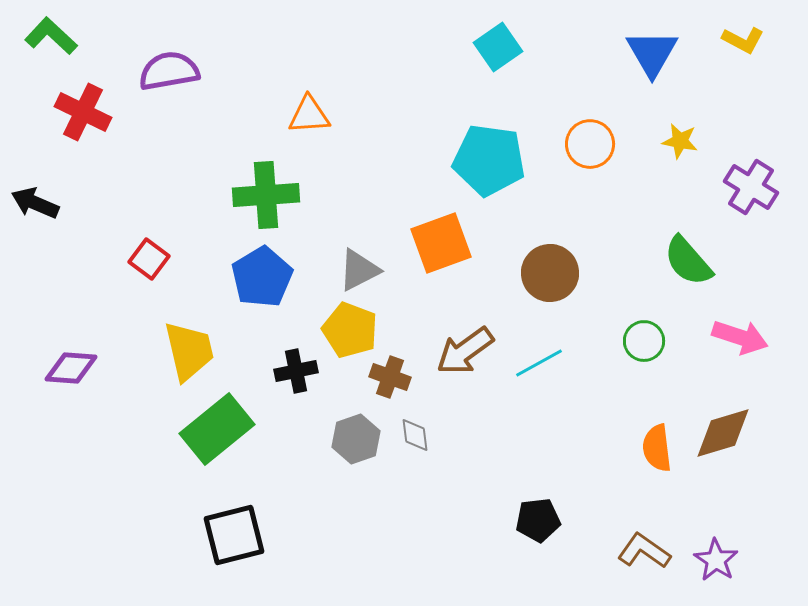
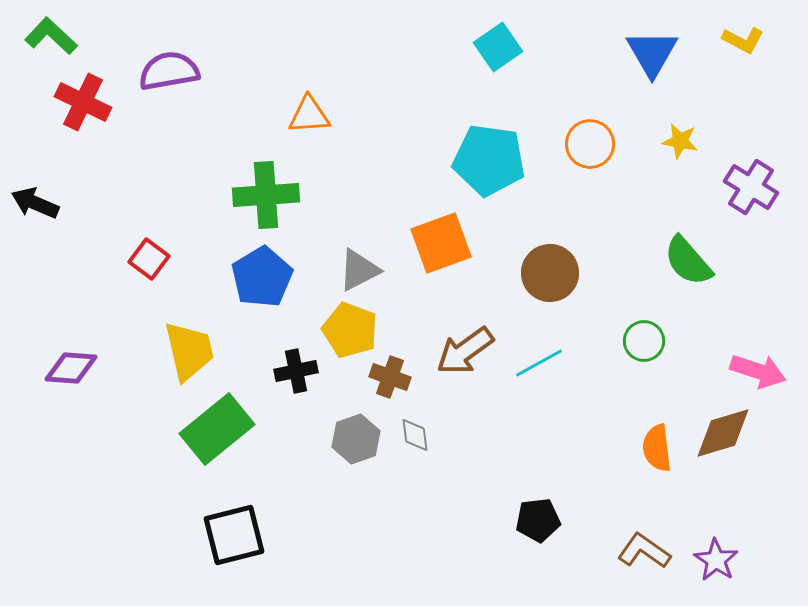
red cross: moved 10 px up
pink arrow: moved 18 px right, 34 px down
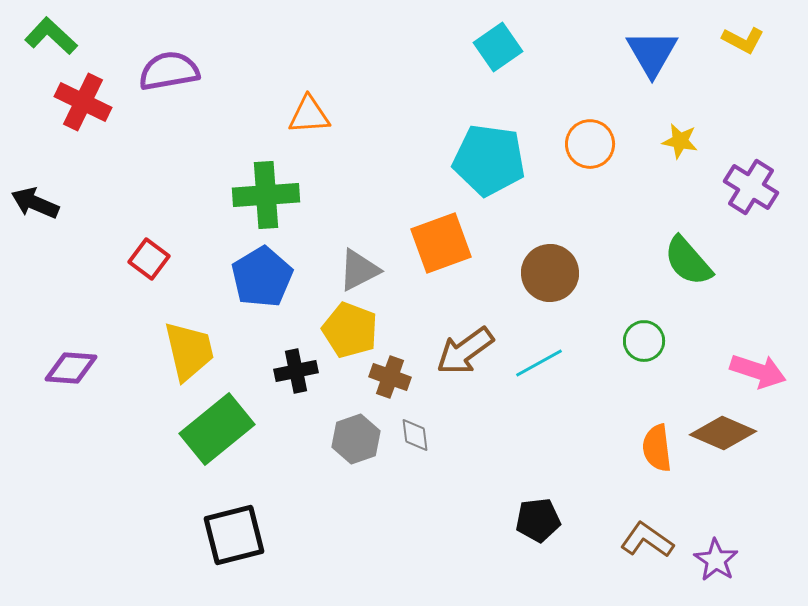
brown diamond: rotated 40 degrees clockwise
brown L-shape: moved 3 px right, 11 px up
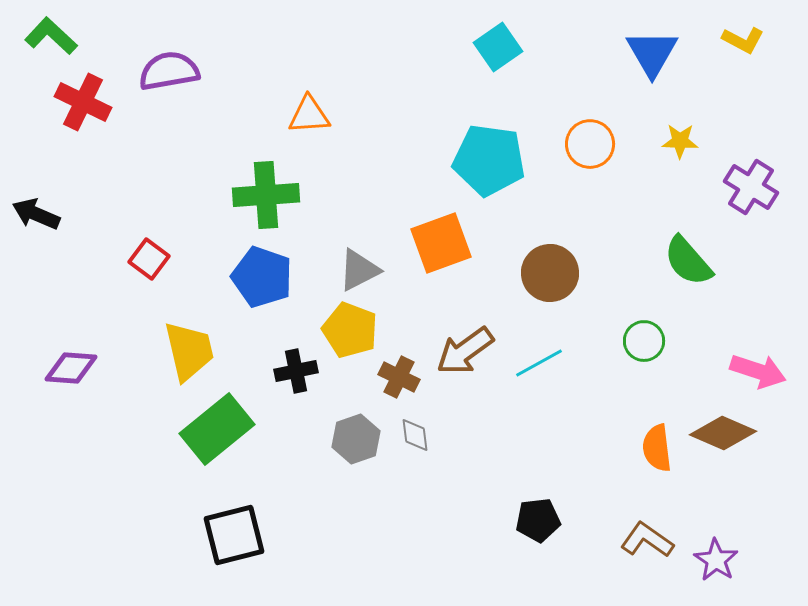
yellow star: rotated 9 degrees counterclockwise
black arrow: moved 1 px right, 11 px down
blue pentagon: rotated 22 degrees counterclockwise
brown cross: moved 9 px right; rotated 6 degrees clockwise
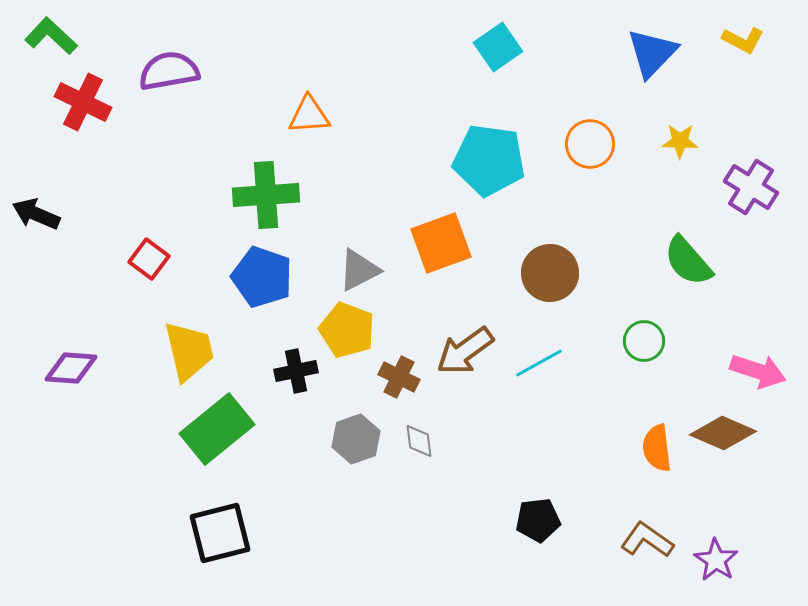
blue triangle: rotated 14 degrees clockwise
yellow pentagon: moved 3 px left
gray diamond: moved 4 px right, 6 px down
black square: moved 14 px left, 2 px up
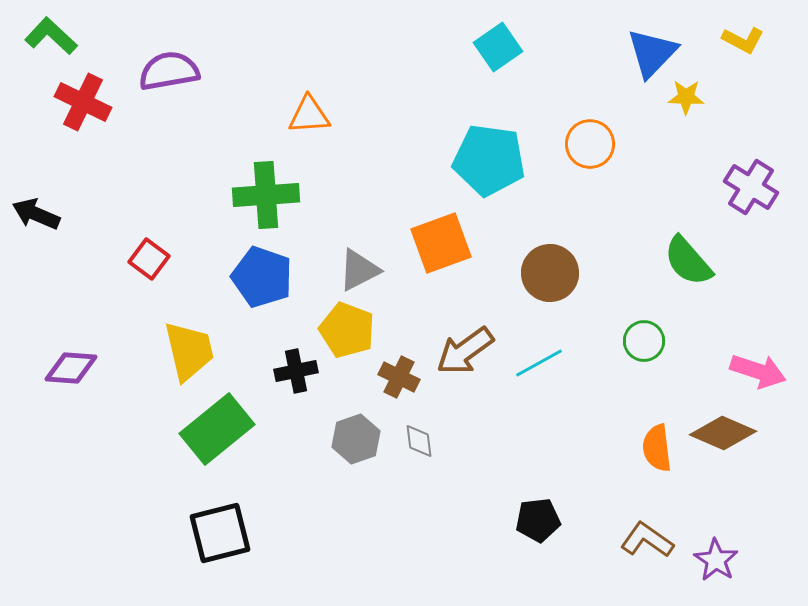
yellow star: moved 6 px right, 44 px up
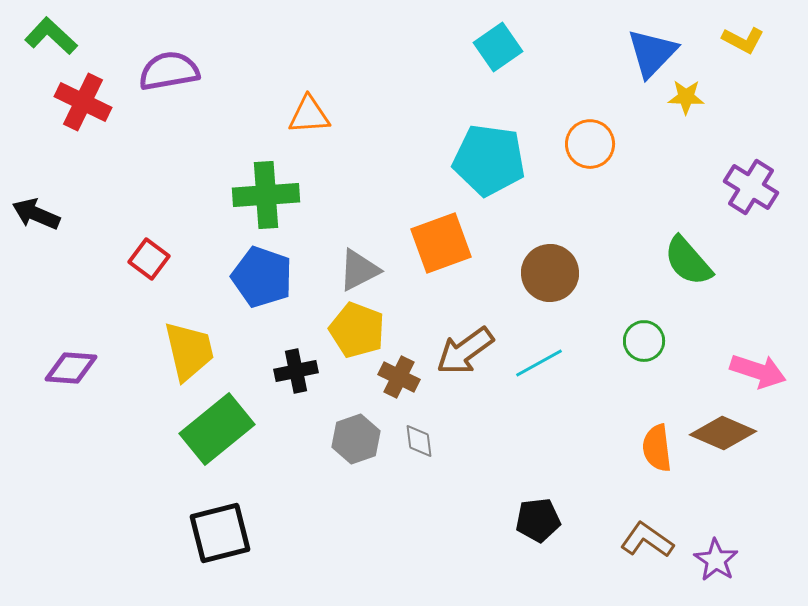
yellow pentagon: moved 10 px right
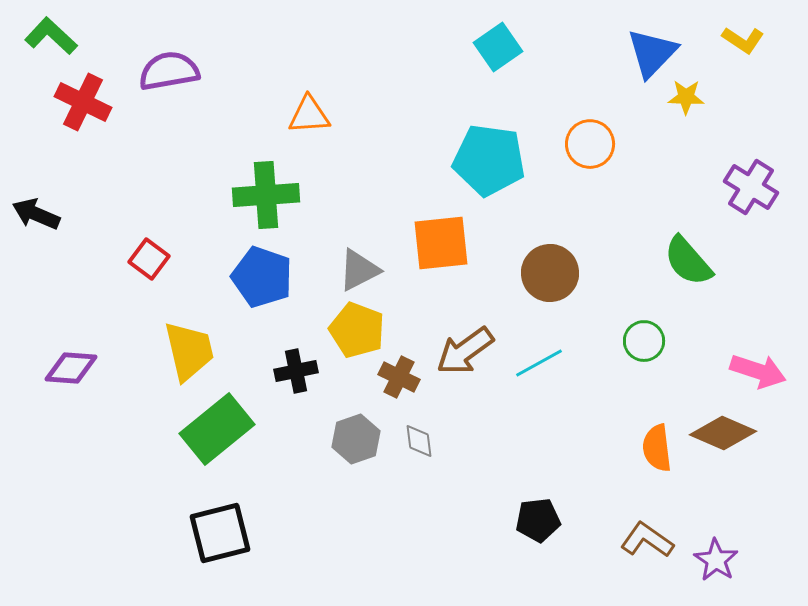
yellow L-shape: rotated 6 degrees clockwise
orange square: rotated 14 degrees clockwise
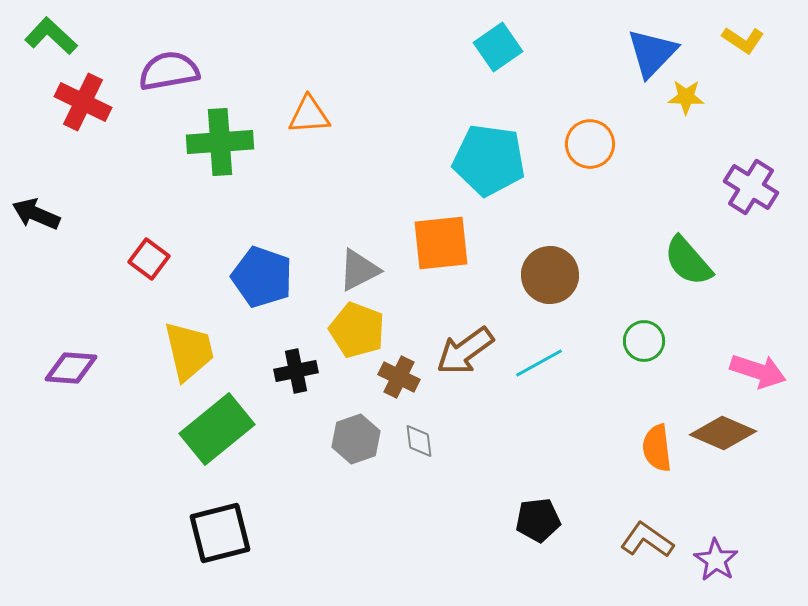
green cross: moved 46 px left, 53 px up
brown circle: moved 2 px down
